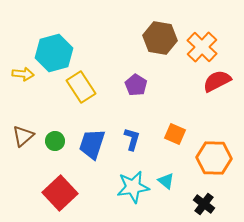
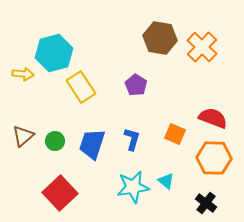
red semicircle: moved 4 px left, 37 px down; rotated 48 degrees clockwise
black cross: moved 2 px right, 1 px up
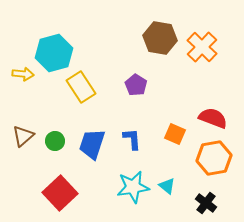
blue L-shape: rotated 20 degrees counterclockwise
orange hexagon: rotated 12 degrees counterclockwise
cyan triangle: moved 1 px right, 5 px down
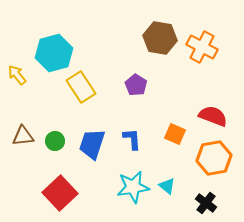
orange cross: rotated 16 degrees counterclockwise
yellow arrow: moved 6 px left, 1 px down; rotated 135 degrees counterclockwise
red semicircle: moved 2 px up
brown triangle: rotated 35 degrees clockwise
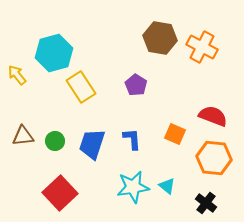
orange hexagon: rotated 16 degrees clockwise
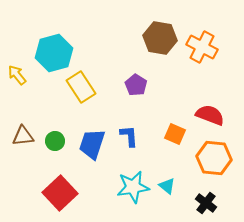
red semicircle: moved 3 px left, 1 px up
blue L-shape: moved 3 px left, 3 px up
